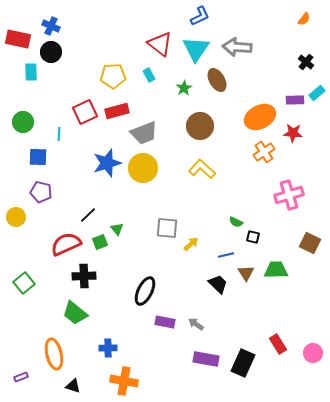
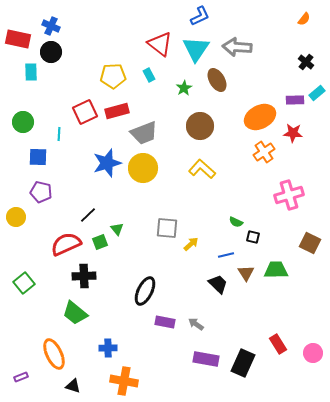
orange ellipse at (54, 354): rotated 12 degrees counterclockwise
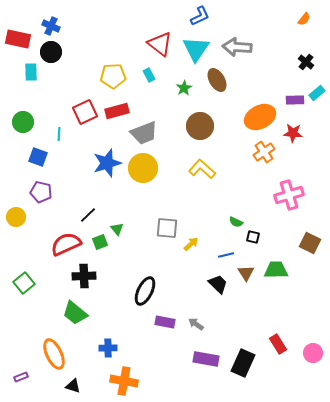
blue square at (38, 157): rotated 18 degrees clockwise
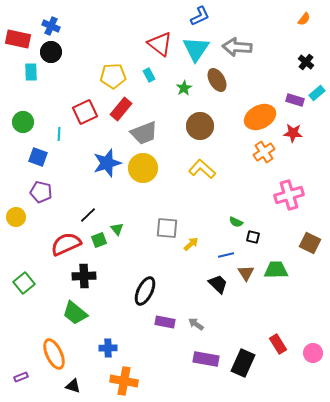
purple rectangle at (295, 100): rotated 18 degrees clockwise
red rectangle at (117, 111): moved 4 px right, 2 px up; rotated 35 degrees counterclockwise
green square at (100, 242): moved 1 px left, 2 px up
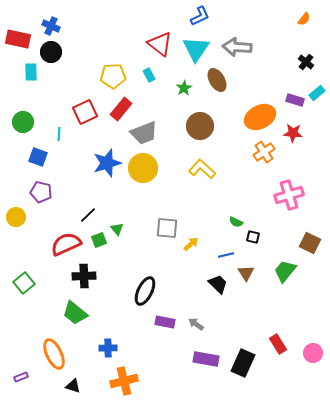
green trapezoid at (276, 270): moved 9 px right, 1 px down; rotated 50 degrees counterclockwise
orange cross at (124, 381): rotated 24 degrees counterclockwise
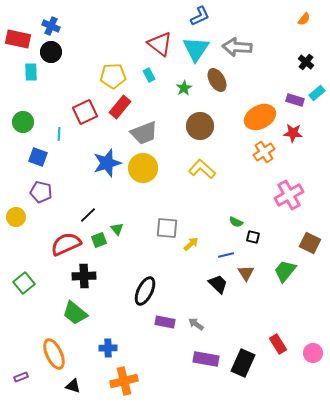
red rectangle at (121, 109): moved 1 px left, 2 px up
pink cross at (289, 195): rotated 12 degrees counterclockwise
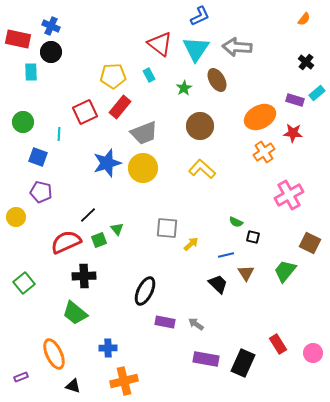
red semicircle at (66, 244): moved 2 px up
